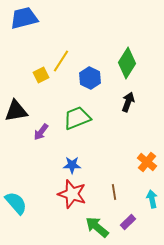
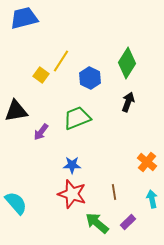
yellow square: rotated 28 degrees counterclockwise
green arrow: moved 4 px up
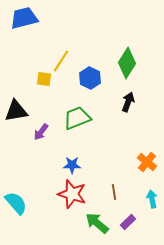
yellow square: moved 3 px right, 4 px down; rotated 28 degrees counterclockwise
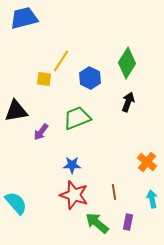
red star: moved 2 px right, 1 px down
purple rectangle: rotated 35 degrees counterclockwise
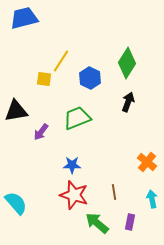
purple rectangle: moved 2 px right
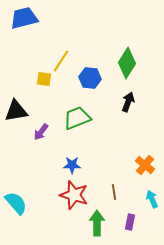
blue hexagon: rotated 20 degrees counterclockwise
orange cross: moved 2 px left, 3 px down
cyan arrow: rotated 12 degrees counterclockwise
green arrow: rotated 50 degrees clockwise
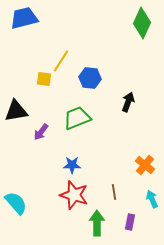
green diamond: moved 15 px right, 40 px up; rotated 8 degrees counterclockwise
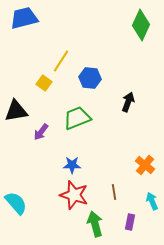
green diamond: moved 1 px left, 2 px down
yellow square: moved 4 px down; rotated 28 degrees clockwise
cyan arrow: moved 2 px down
green arrow: moved 2 px left, 1 px down; rotated 15 degrees counterclockwise
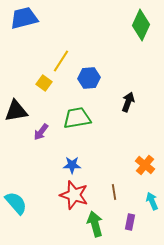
blue hexagon: moved 1 px left; rotated 10 degrees counterclockwise
green trapezoid: rotated 12 degrees clockwise
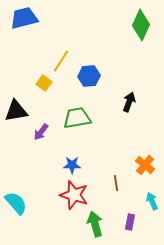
blue hexagon: moved 2 px up
black arrow: moved 1 px right
brown line: moved 2 px right, 9 px up
